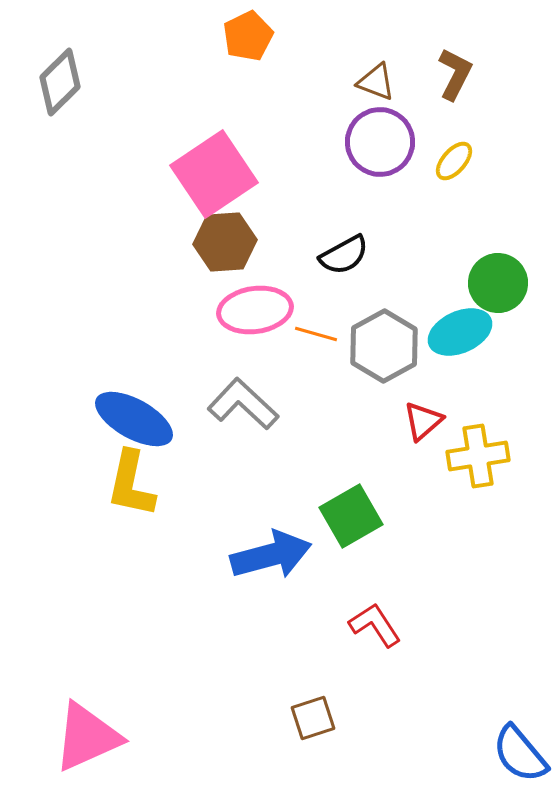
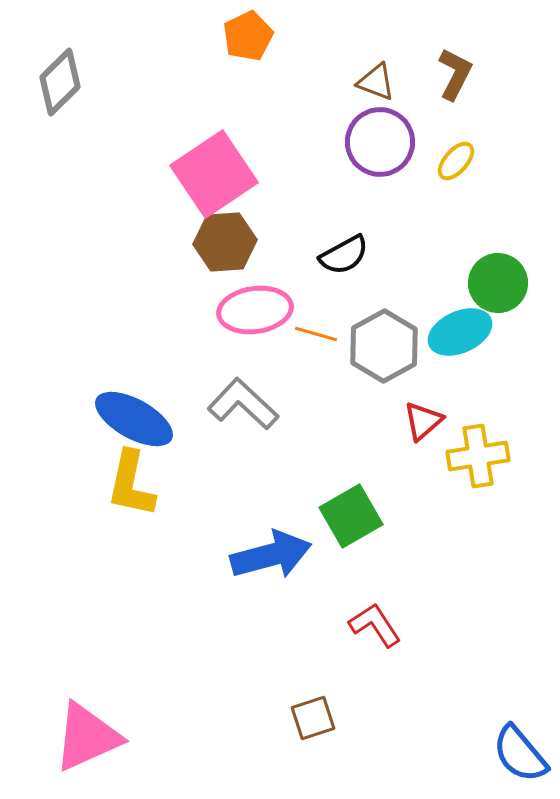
yellow ellipse: moved 2 px right
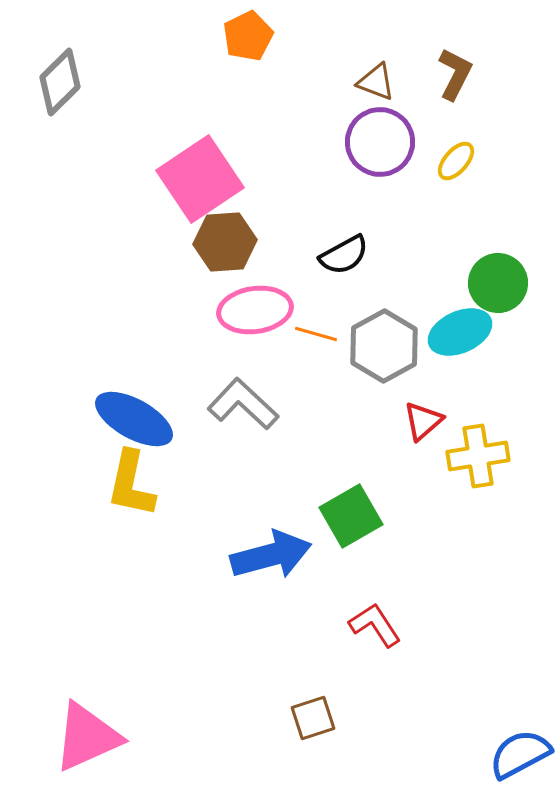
pink square: moved 14 px left, 5 px down
blue semicircle: rotated 102 degrees clockwise
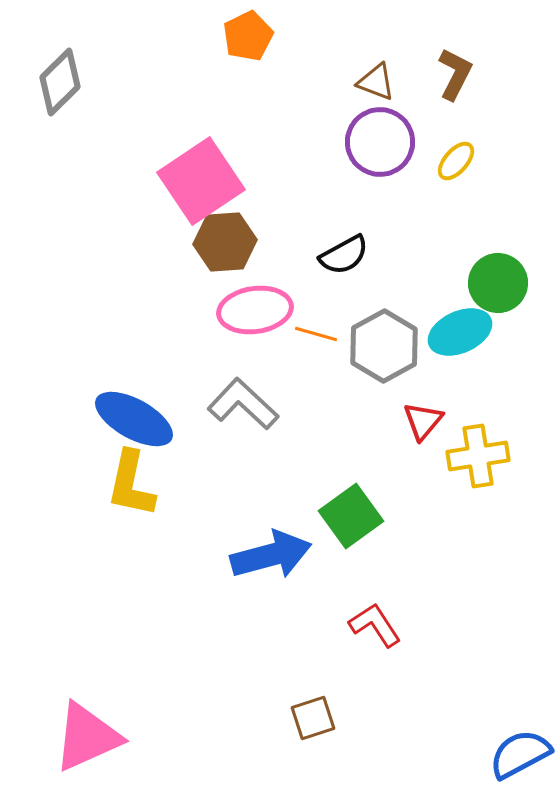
pink square: moved 1 px right, 2 px down
red triangle: rotated 9 degrees counterclockwise
green square: rotated 6 degrees counterclockwise
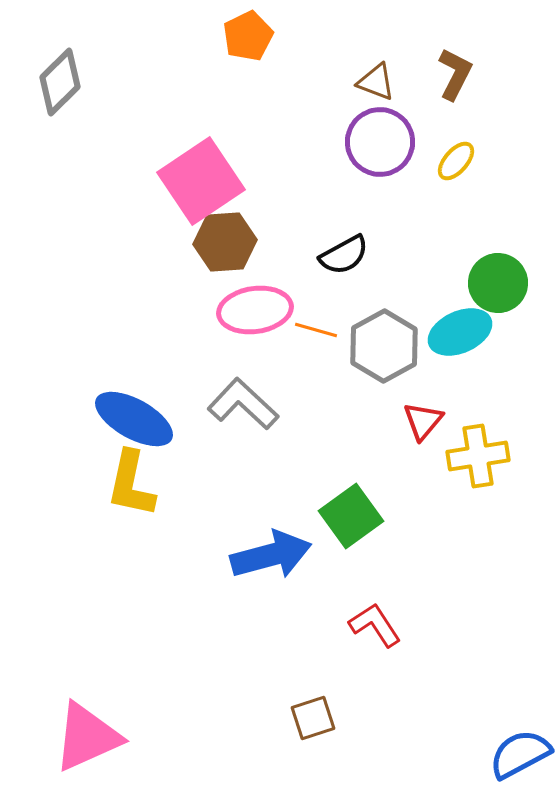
orange line: moved 4 px up
